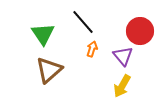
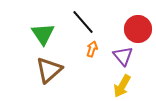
red circle: moved 2 px left, 2 px up
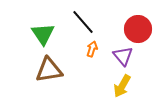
brown triangle: rotated 32 degrees clockwise
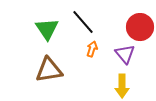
red circle: moved 2 px right, 2 px up
green triangle: moved 4 px right, 5 px up
purple triangle: moved 2 px right, 2 px up
yellow arrow: rotated 30 degrees counterclockwise
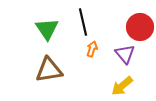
black line: rotated 28 degrees clockwise
yellow arrow: rotated 50 degrees clockwise
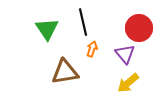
red circle: moved 1 px left, 1 px down
brown triangle: moved 16 px right, 2 px down
yellow arrow: moved 6 px right, 3 px up
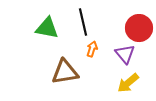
green triangle: moved 1 px up; rotated 45 degrees counterclockwise
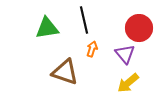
black line: moved 1 px right, 2 px up
green triangle: rotated 20 degrees counterclockwise
brown triangle: rotated 28 degrees clockwise
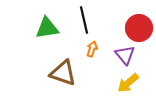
purple triangle: moved 1 px down
brown triangle: moved 2 px left, 1 px down
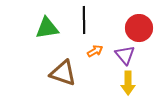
black line: rotated 12 degrees clockwise
orange arrow: moved 3 px right, 2 px down; rotated 42 degrees clockwise
yellow arrow: rotated 50 degrees counterclockwise
